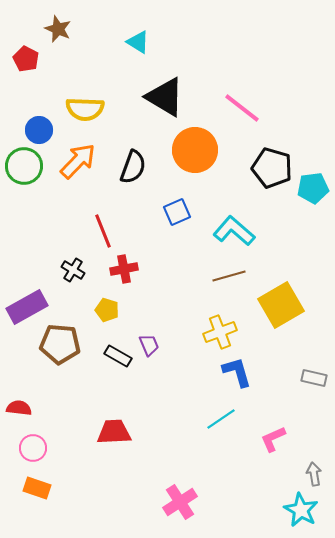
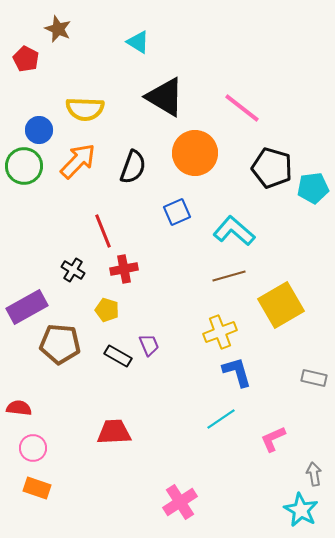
orange circle: moved 3 px down
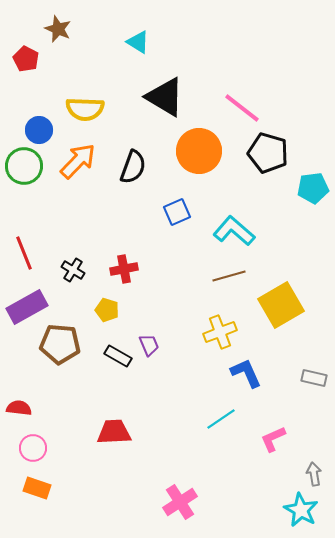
orange circle: moved 4 px right, 2 px up
black pentagon: moved 4 px left, 15 px up
red line: moved 79 px left, 22 px down
blue L-shape: moved 9 px right, 1 px down; rotated 8 degrees counterclockwise
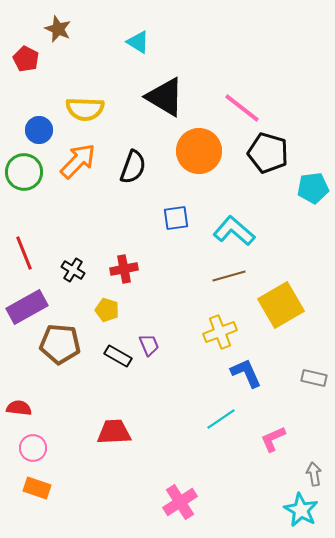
green circle: moved 6 px down
blue square: moved 1 px left, 6 px down; rotated 16 degrees clockwise
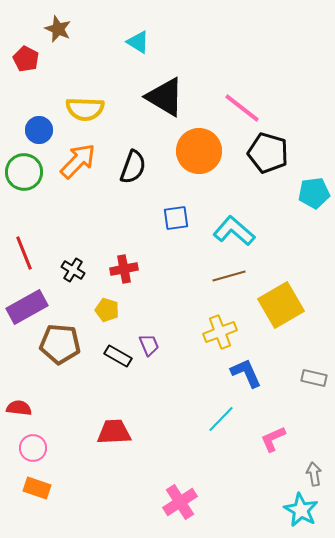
cyan pentagon: moved 1 px right, 5 px down
cyan line: rotated 12 degrees counterclockwise
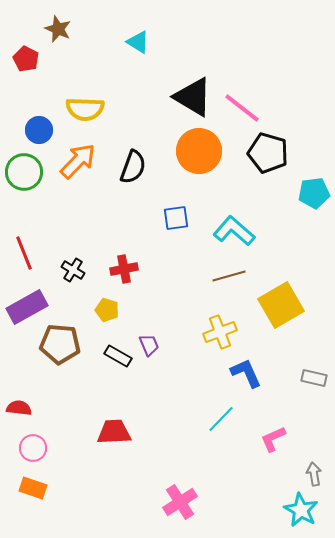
black triangle: moved 28 px right
orange rectangle: moved 4 px left
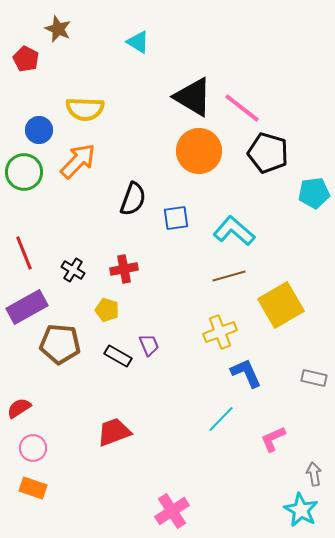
black semicircle: moved 32 px down
red semicircle: rotated 40 degrees counterclockwise
red trapezoid: rotated 18 degrees counterclockwise
pink cross: moved 8 px left, 9 px down
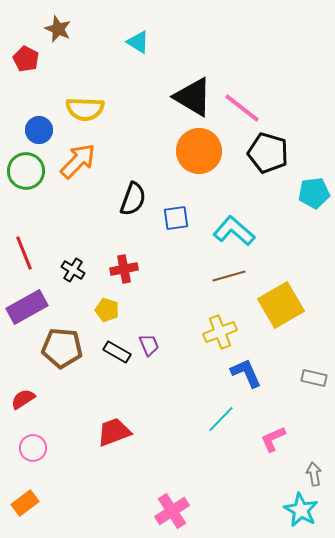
green circle: moved 2 px right, 1 px up
brown pentagon: moved 2 px right, 4 px down
black rectangle: moved 1 px left, 4 px up
red semicircle: moved 4 px right, 9 px up
orange rectangle: moved 8 px left, 15 px down; rotated 56 degrees counterclockwise
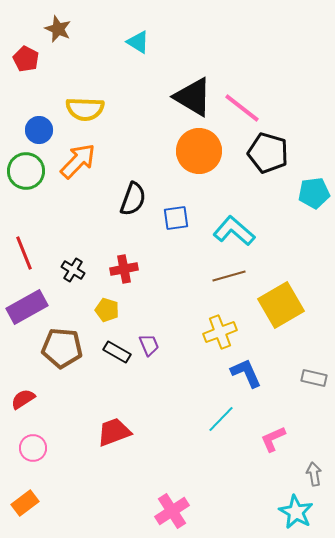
cyan star: moved 5 px left, 2 px down
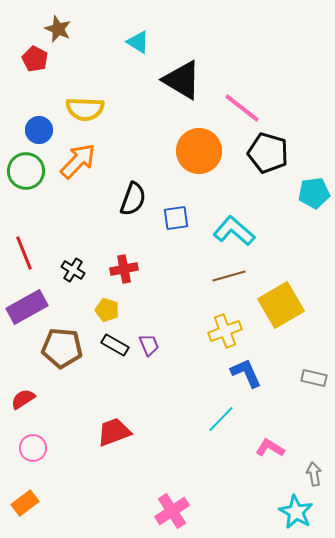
red pentagon: moved 9 px right
black triangle: moved 11 px left, 17 px up
yellow cross: moved 5 px right, 1 px up
black rectangle: moved 2 px left, 7 px up
pink L-shape: moved 3 px left, 9 px down; rotated 56 degrees clockwise
